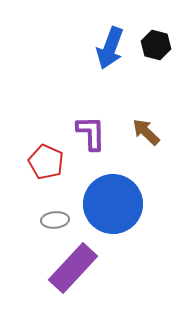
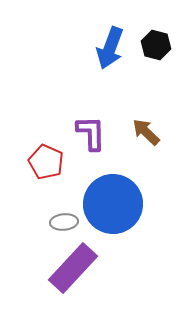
gray ellipse: moved 9 px right, 2 px down
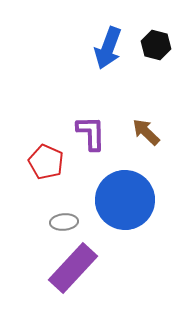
blue arrow: moved 2 px left
blue circle: moved 12 px right, 4 px up
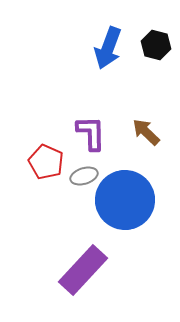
gray ellipse: moved 20 px right, 46 px up; rotated 12 degrees counterclockwise
purple rectangle: moved 10 px right, 2 px down
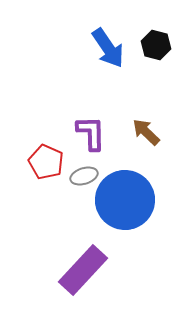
blue arrow: rotated 54 degrees counterclockwise
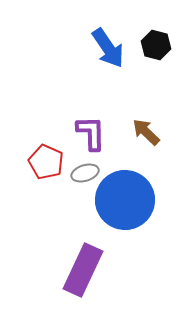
gray ellipse: moved 1 px right, 3 px up
purple rectangle: rotated 18 degrees counterclockwise
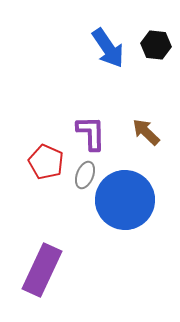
black hexagon: rotated 8 degrees counterclockwise
gray ellipse: moved 2 px down; rotated 52 degrees counterclockwise
purple rectangle: moved 41 px left
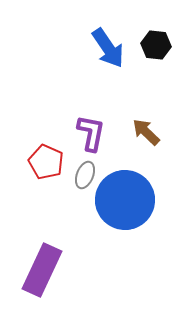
purple L-shape: rotated 12 degrees clockwise
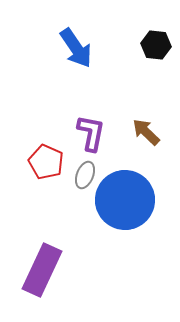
blue arrow: moved 32 px left
